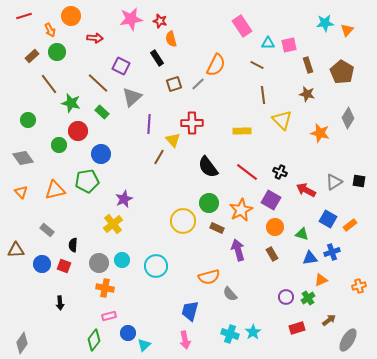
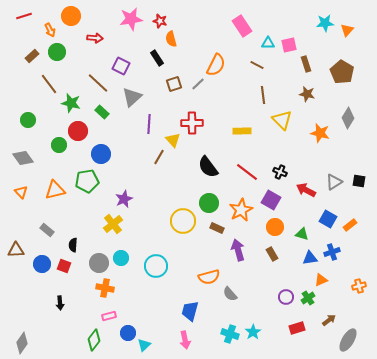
brown rectangle at (308, 65): moved 2 px left, 1 px up
cyan circle at (122, 260): moved 1 px left, 2 px up
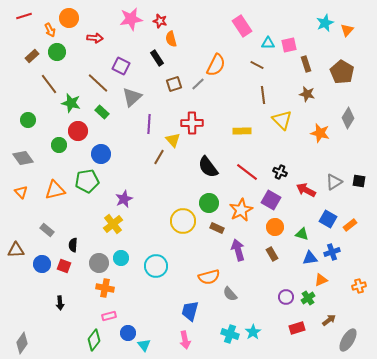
orange circle at (71, 16): moved 2 px left, 2 px down
cyan star at (325, 23): rotated 18 degrees counterclockwise
cyan triangle at (144, 345): rotated 24 degrees counterclockwise
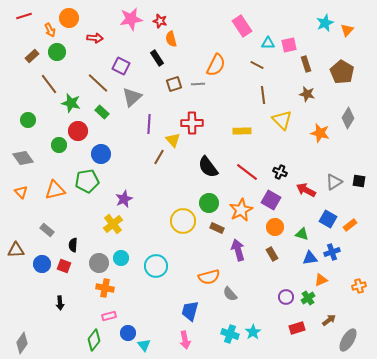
gray line at (198, 84): rotated 40 degrees clockwise
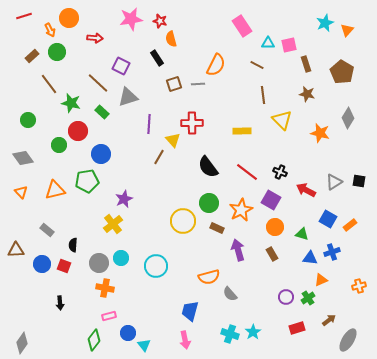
gray triangle at (132, 97): moved 4 px left; rotated 25 degrees clockwise
blue triangle at (310, 258): rotated 14 degrees clockwise
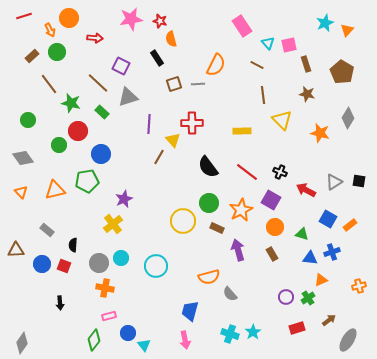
cyan triangle at (268, 43): rotated 48 degrees clockwise
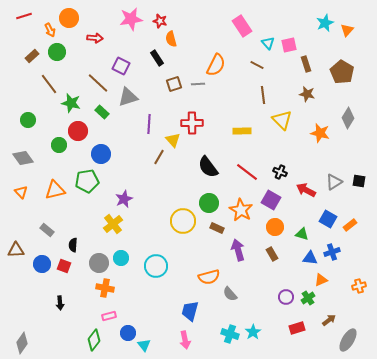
orange star at (241, 210): rotated 15 degrees counterclockwise
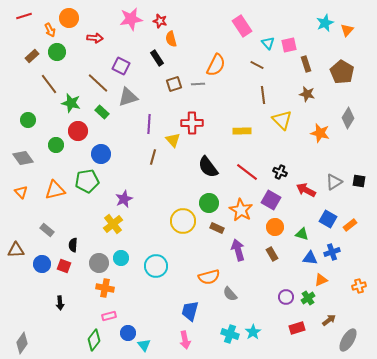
green circle at (59, 145): moved 3 px left
brown line at (159, 157): moved 6 px left; rotated 14 degrees counterclockwise
